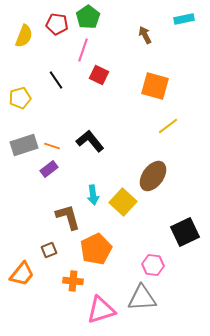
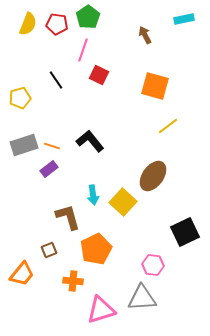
yellow semicircle: moved 4 px right, 12 px up
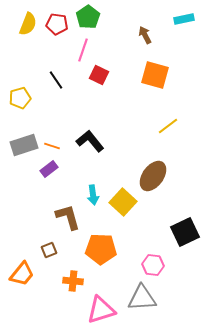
orange square: moved 11 px up
orange pentagon: moved 5 px right; rotated 28 degrees clockwise
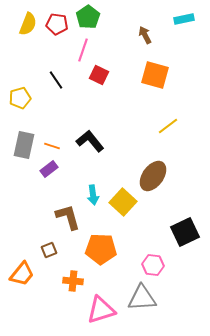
gray rectangle: rotated 60 degrees counterclockwise
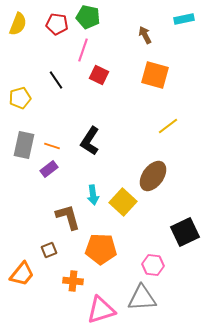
green pentagon: rotated 25 degrees counterclockwise
yellow semicircle: moved 10 px left
black L-shape: rotated 108 degrees counterclockwise
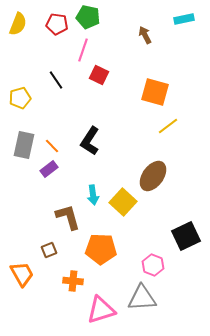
orange square: moved 17 px down
orange line: rotated 28 degrees clockwise
black square: moved 1 px right, 4 px down
pink hexagon: rotated 15 degrees clockwise
orange trapezoid: rotated 68 degrees counterclockwise
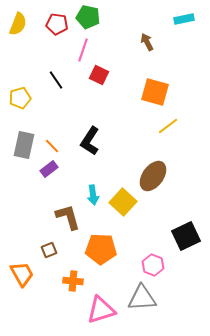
brown arrow: moved 2 px right, 7 px down
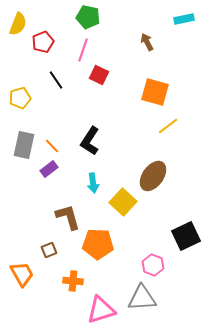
red pentagon: moved 14 px left, 18 px down; rotated 30 degrees counterclockwise
cyan arrow: moved 12 px up
orange pentagon: moved 3 px left, 5 px up
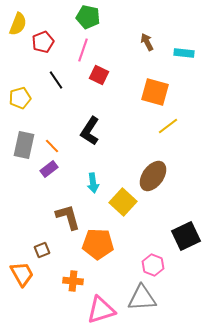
cyan rectangle: moved 34 px down; rotated 18 degrees clockwise
black L-shape: moved 10 px up
brown square: moved 7 px left
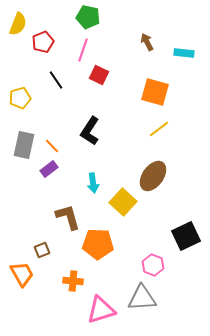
yellow line: moved 9 px left, 3 px down
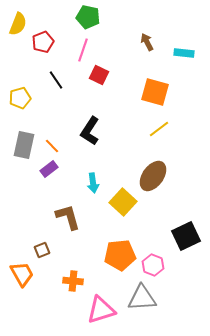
orange pentagon: moved 22 px right, 11 px down; rotated 8 degrees counterclockwise
